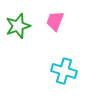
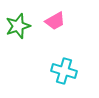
pink trapezoid: rotated 140 degrees counterclockwise
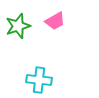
cyan cross: moved 25 px left, 9 px down; rotated 10 degrees counterclockwise
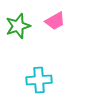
cyan cross: rotated 10 degrees counterclockwise
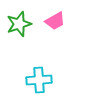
green star: moved 1 px right, 2 px up
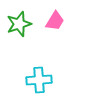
pink trapezoid: rotated 30 degrees counterclockwise
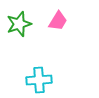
pink trapezoid: moved 3 px right
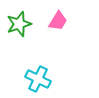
cyan cross: moved 1 px left, 1 px up; rotated 30 degrees clockwise
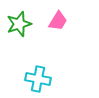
cyan cross: rotated 15 degrees counterclockwise
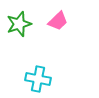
pink trapezoid: rotated 15 degrees clockwise
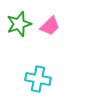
pink trapezoid: moved 8 px left, 5 px down
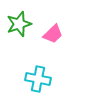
pink trapezoid: moved 3 px right, 8 px down
